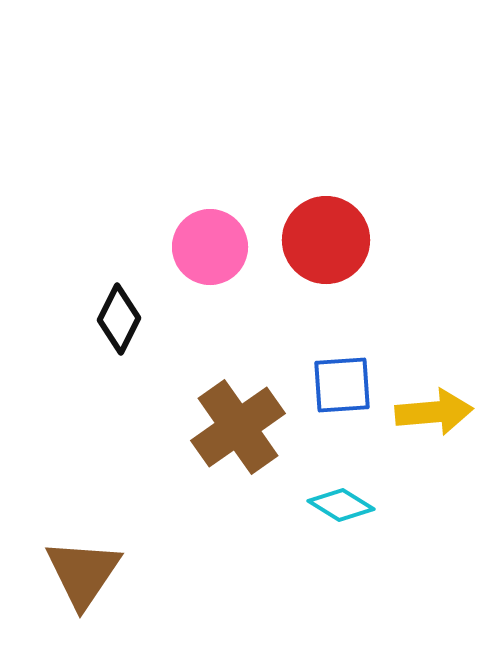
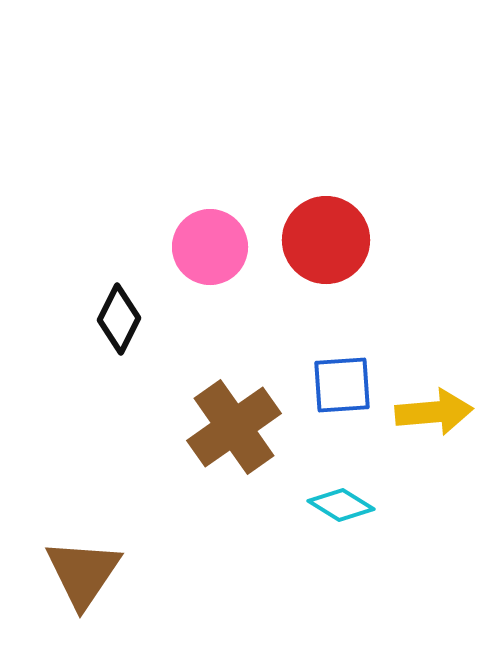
brown cross: moved 4 px left
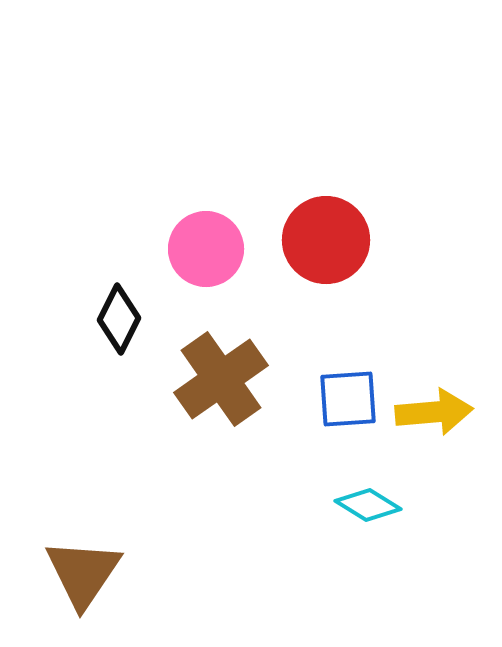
pink circle: moved 4 px left, 2 px down
blue square: moved 6 px right, 14 px down
brown cross: moved 13 px left, 48 px up
cyan diamond: moved 27 px right
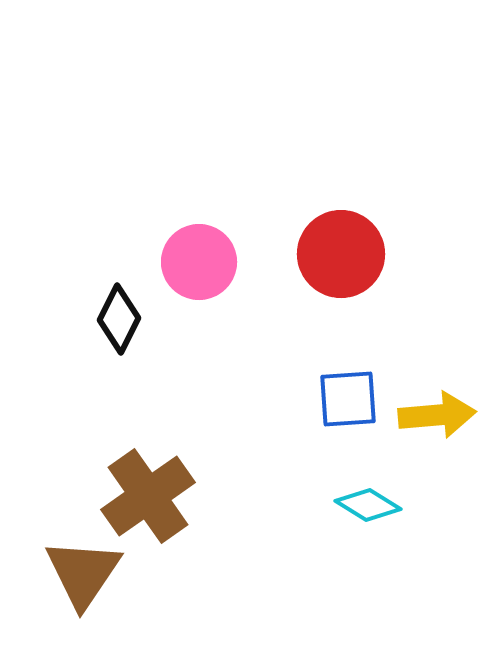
red circle: moved 15 px right, 14 px down
pink circle: moved 7 px left, 13 px down
brown cross: moved 73 px left, 117 px down
yellow arrow: moved 3 px right, 3 px down
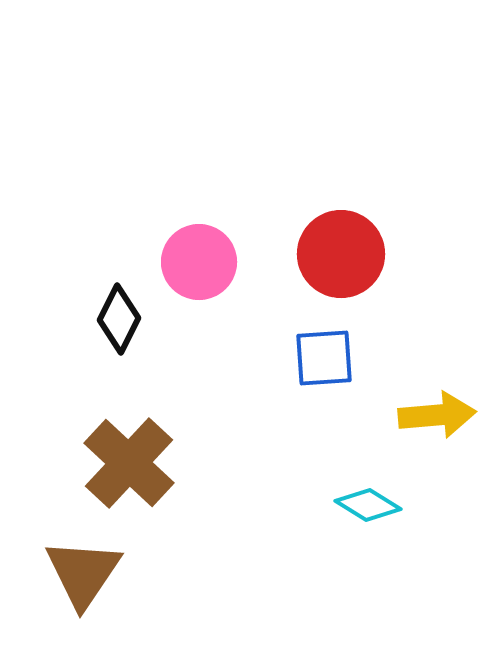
blue square: moved 24 px left, 41 px up
brown cross: moved 19 px left, 33 px up; rotated 12 degrees counterclockwise
